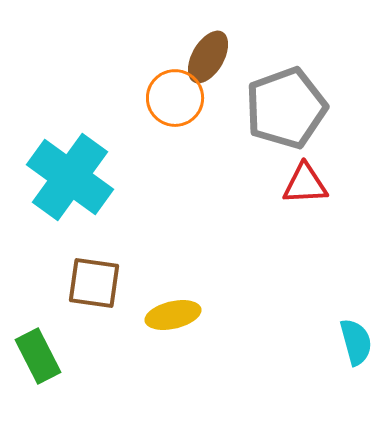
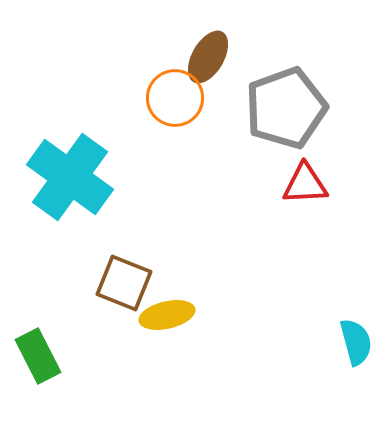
brown square: moved 30 px right; rotated 14 degrees clockwise
yellow ellipse: moved 6 px left
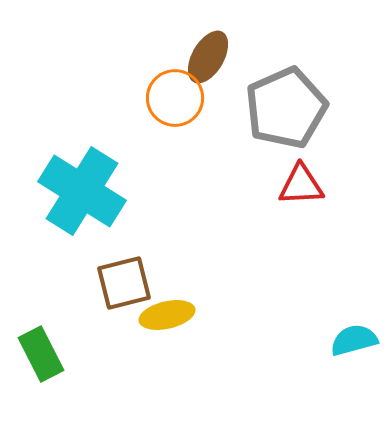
gray pentagon: rotated 4 degrees counterclockwise
cyan cross: moved 12 px right, 14 px down; rotated 4 degrees counterclockwise
red triangle: moved 4 px left, 1 px down
brown square: rotated 36 degrees counterclockwise
cyan semicircle: moved 2 px left, 2 px up; rotated 90 degrees counterclockwise
green rectangle: moved 3 px right, 2 px up
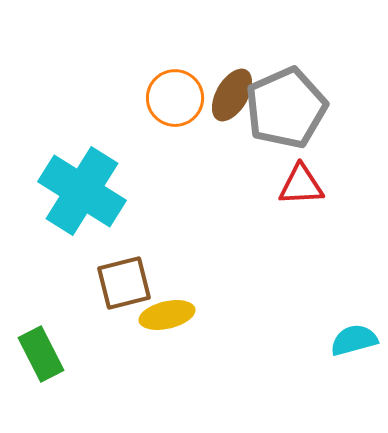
brown ellipse: moved 24 px right, 38 px down
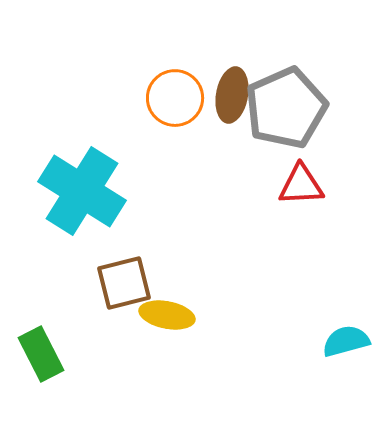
brown ellipse: rotated 20 degrees counterclockwise
yellow ellipse: rotated 24 degrees clockwise
cyan semicircle: moved 8 px left, 1 px down
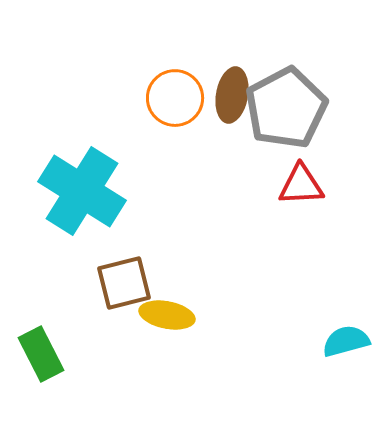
gray pentagon: rotated 4 degrees counterclockwise
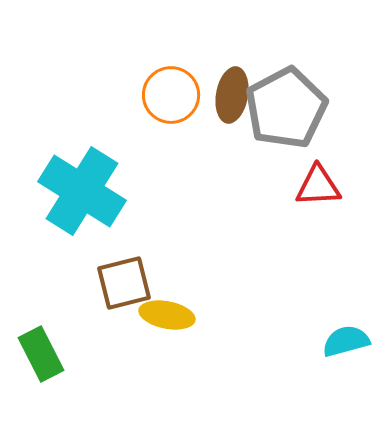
orange circle: moved 4 px left, 3 px up
red triangle: moved 17 px right, 1 px down
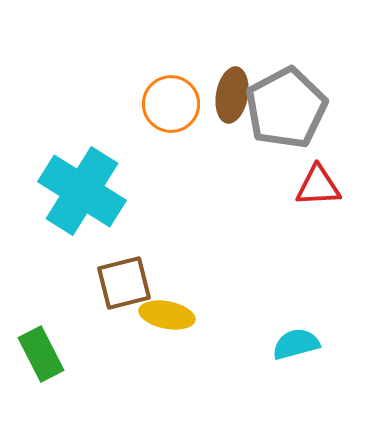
orange circle: moved 9 px down
cyan semicircle: moved 50 px left, 3 px down
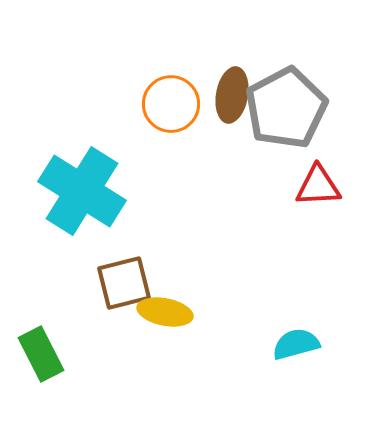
yellow ellipse: moved 2 px left, 3 px up
